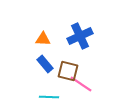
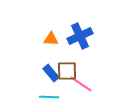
orange triangle: moved 8 px right
blue rectangle: moved 6 px right, 9 px down
brown square: moved 1 px left; rotated 15 degrees counterclockwise
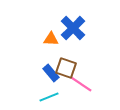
blue cross: moved 7 px left, 8 px up; rotated 20 degrees counterclockwise
brown square: moved 1 px left, 3 px up; rotated 20 degrees clockwise
cyan line: rotated 24 degrees counterclockwise
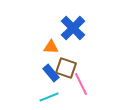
orange triangle: moved 8 px down
pink line: rotated 30 degrees clockwise
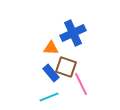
blue cross: moved 5 px down; rotated 20 degrees clockwise
orange triangle: moved 1 px down
brown square: moved 1 px up
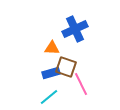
blue cross: moved 2 px right, 4 px up
orange triangle: moved 1 px right
blue rectangle: rotated 66 degrees counterclockwise
cyan line: rotated 18 degrees counterclockwise
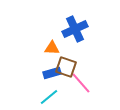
blue rectangle: moved 1 px right
pink line: moved 1 px up; rotated 15 degrees counterclockwise
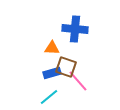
blue cross: rotated 30 degrees clockwise
pink line: moved 3 px left, 2 px up
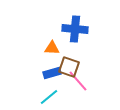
brown square: moved 3 px right
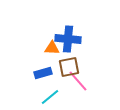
blue cross: moved 7 px left, 10 px down
brown square: rotated 30 degrees counterclockwise
blue rectangle: moved 9 px left
cyan line: moved 1 px right
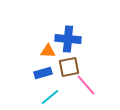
orange triangle: moved 4 px left, 3 px down
pink line: moved 8 px right, 4 px down
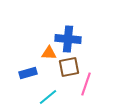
orange triangle: moved 1 px right, 2 px down
blue rectangle: moved 15 px left
pink line: moved 1 px up; rotated 60 degrees clockwise
cyan line: moved 2 px left
